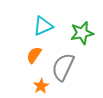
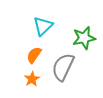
cyan triangle: rotated 20 degrees counterclockwise
green star: moved 2 px right, 5 px down
orange star: moved 9 px left, 7 px up
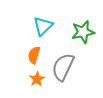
green star: moved 1 px left, 6 px up
orange semicircle: rotated 18 degrees counterclockwise
orange star: moved 5 px right
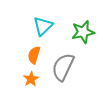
orange star: moved 6 px left
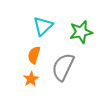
green star: moved 2 px left
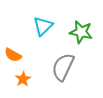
green star: rotated 25 degrees clockwise
orange semicircle: moved 21 px left; rotated 78 degrees counterclockwise
orange star: moved 8 px left
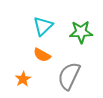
green star: rotated 15 degrees counterclockwise
orange semicircle: moved 29 px right
gray semicircle: moved 6 px right, 9 px down
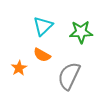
orange star: moved 4 px left, 11 px up
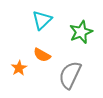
cyan triangle: moved 1 px left, 6 px up
green star: rotated 20 degrees counterclockwise
gray semicircle: moved 1 px right, 1 px up
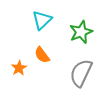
orange semicircle: rotated 24 degrees clockwise
gray semicircle: moved 11 px right, 2 px up
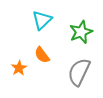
gray semicircle: moved 2 px left, 1 px up
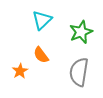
orange semicircle: moved 1 px left
orange star: moved 1 px right, 3 px down
gray semicircle: rotated 16 degrees counterclockwise
